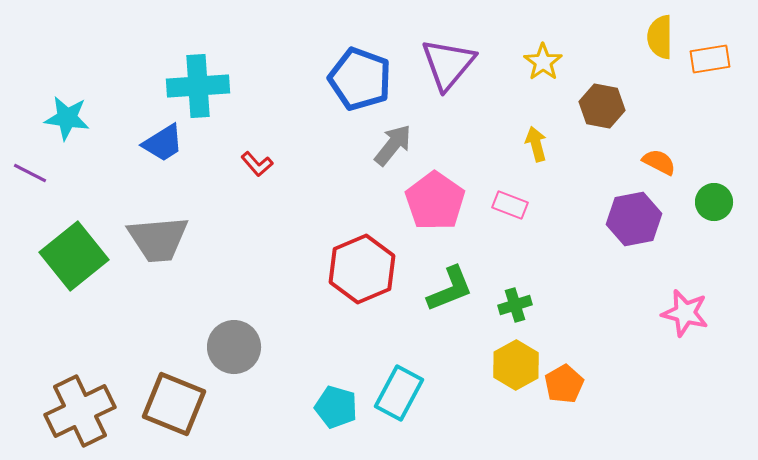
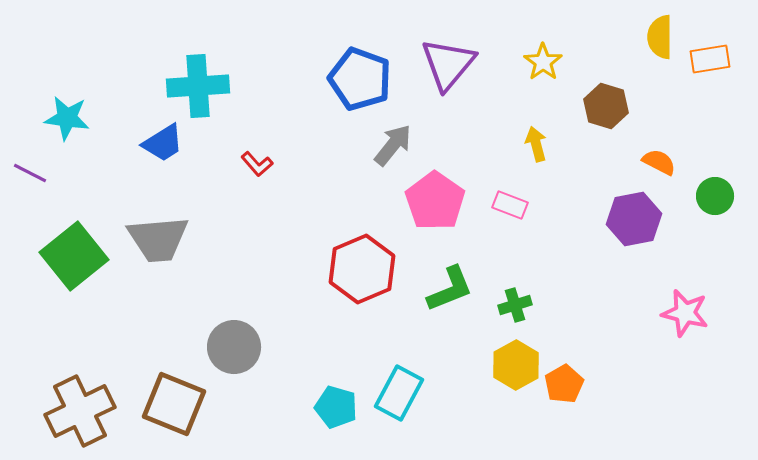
brown hexagon: moved 4 px right; rotated 6 degrees clockwise
green circle: moved 1 px right, 6 px up
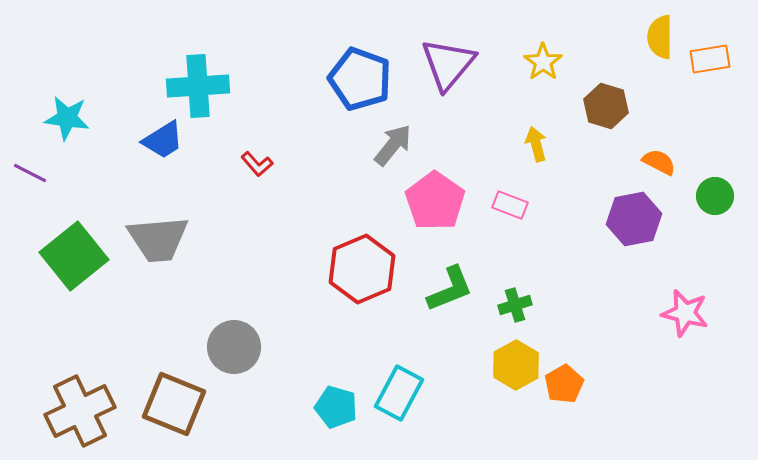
blue trapezoid: moved 3 px up
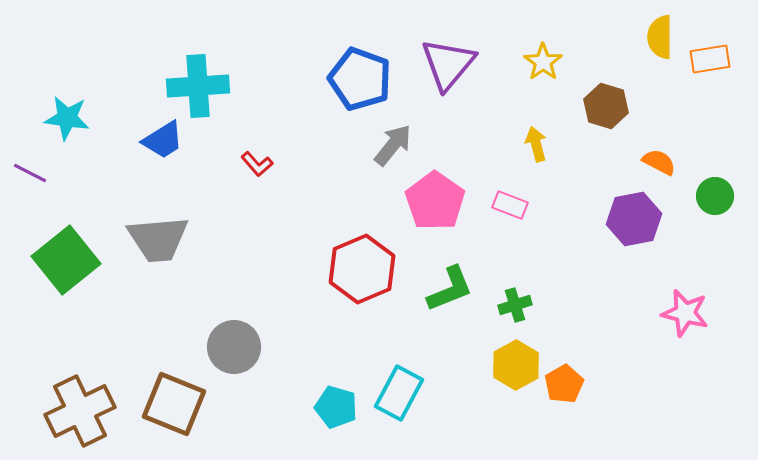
green square: moved 8 px left, 4 px down
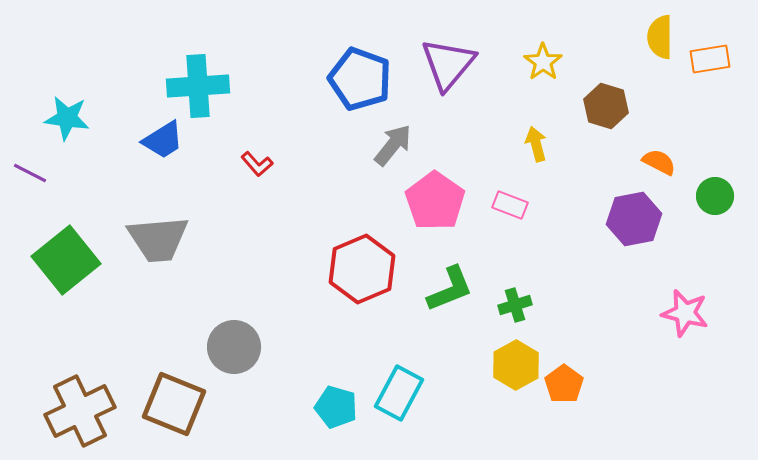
orange pentagon: rotated 6 degrees counterclockwise
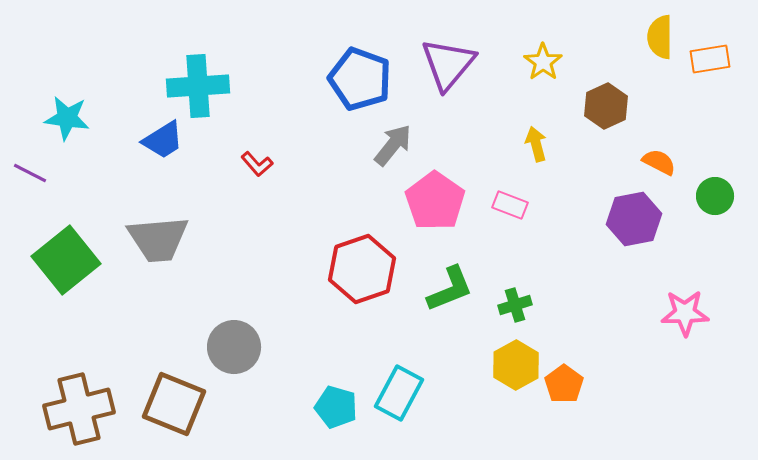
brown hexagon: rotated 18 degrees clockwise
red hexagon: rotated 4 degrees clockwise
pink star: rotated 15 degrees counterclockwise
brown cross: moved 1 px left, 2 px up; rotated 12 degrees clockwise
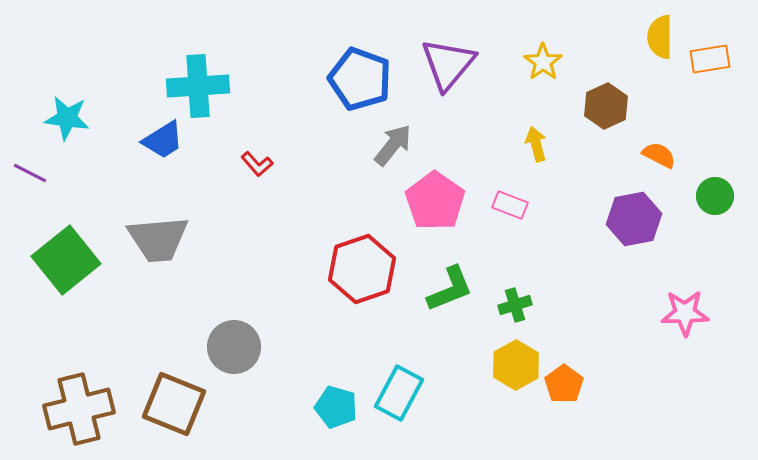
orange semicircle: moved 7 px up
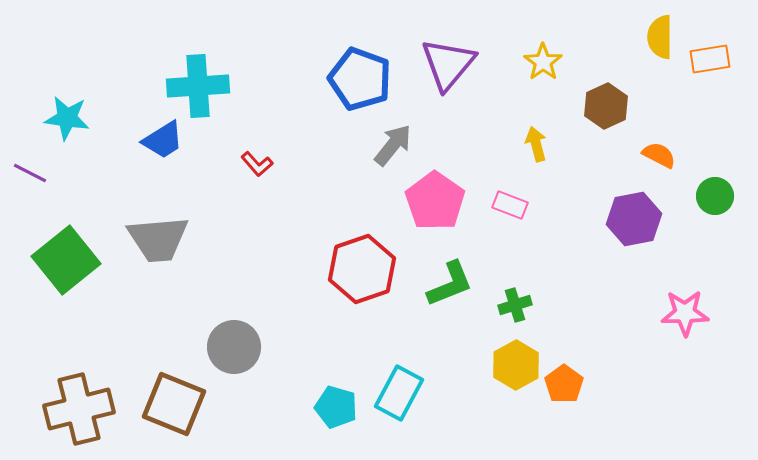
green L-shape: moved 5 px up
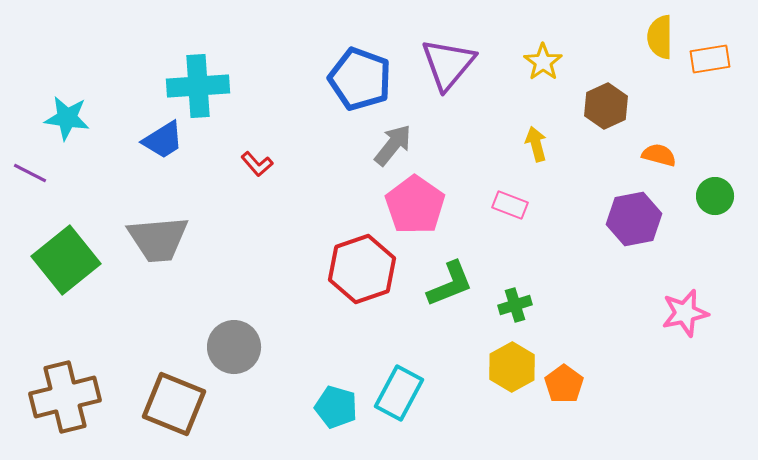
orange semicircle: rotated 12 degrees counterclockwise
pink pentagon: moved 20 px left, 4 px down
pink star: rotated 12 degrees counterclockwise
yellow hexagon: moved 4 px left, 2 px down
brown cross: moved 14 px left, 12 px up
